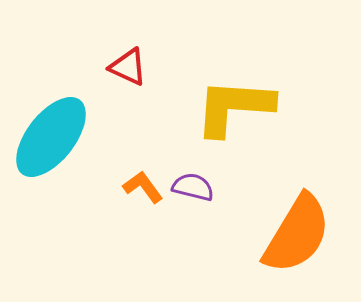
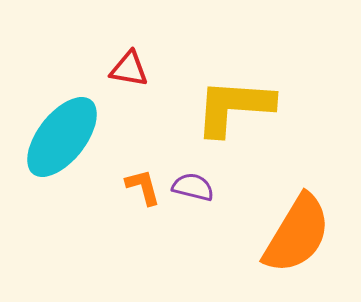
red triangle: moved 1 px right, 2 px down; rotated 15 degrees counterclockwise
cyan ellipse: moved 11 px right
orange L-shape: rotated 21 degrees clockwise
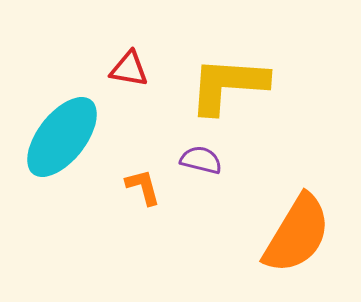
yellow L-shape: moved 6 px left, 22 px up
purple semicircle: moved 8 px right, 27 px up
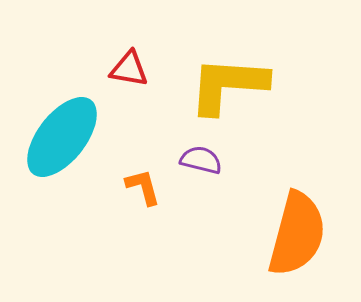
orange semicircle: rotated 16 degrees counterclockwise
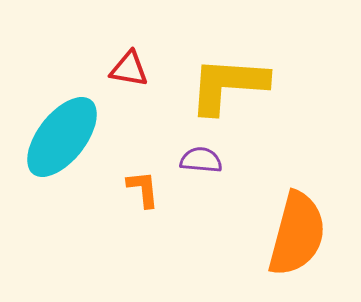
purple semicircle: rotated 9 degrees counterclockwise
orange L-shape: moved 2 px down; rotated 9 degrees clockwise
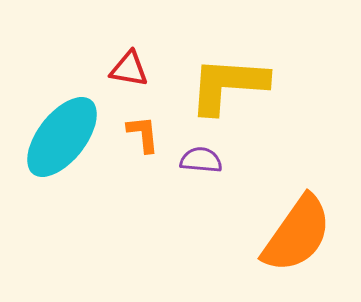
orange L-shape: moved 55 px up
orange semicircle: rotated 20 degrees clockwise
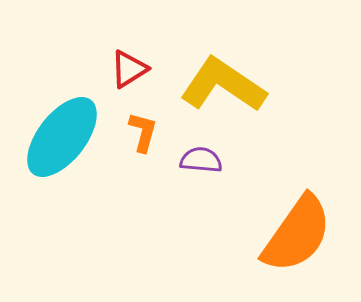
red triangle: rotated 42 degrees counterclockwise
yellow L-shape: moved 5 px left; rotated 30 degrees clockwise
orange L-shape: moved 2 px up; rotated 21 degrees clockwise
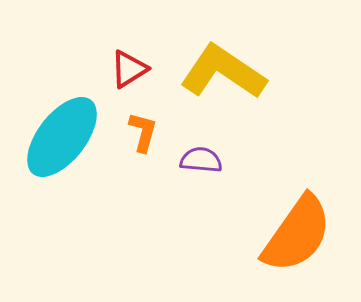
yellow L-shape: moved 13 px up
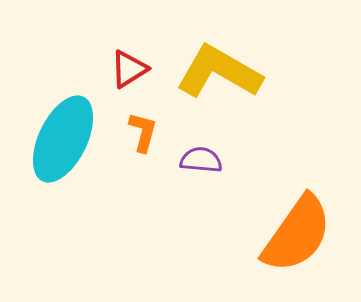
yellow L-shape: moved 4 px left; rotated 4 degrees counterclockwise
cyan ellipse: moved 1 px right, 2 px down; rotated 12 degrees counterclockwise
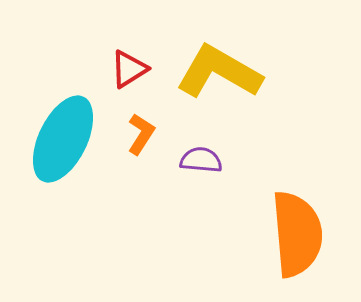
orange L-shape: moved 2 px left, 2 px down; rotated 18 degrees clockwise
orange semicircle: rotated 40 degrees counterclockwise
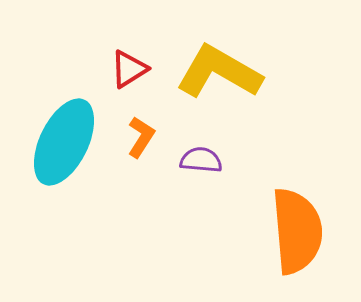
orange L-shape: moved 3 px down
cyan ellipse: moved 1 px right, 3 px down
orange semicircle: moved 3 px up
